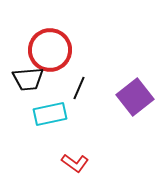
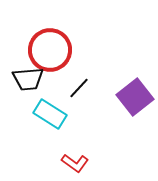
black line: rotated 20 degrees clockwise
cyan rectangle: rotated 44 degrees clockwise
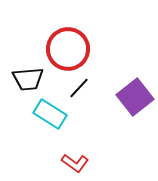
red circle: moved 18 px right, 1 px up
